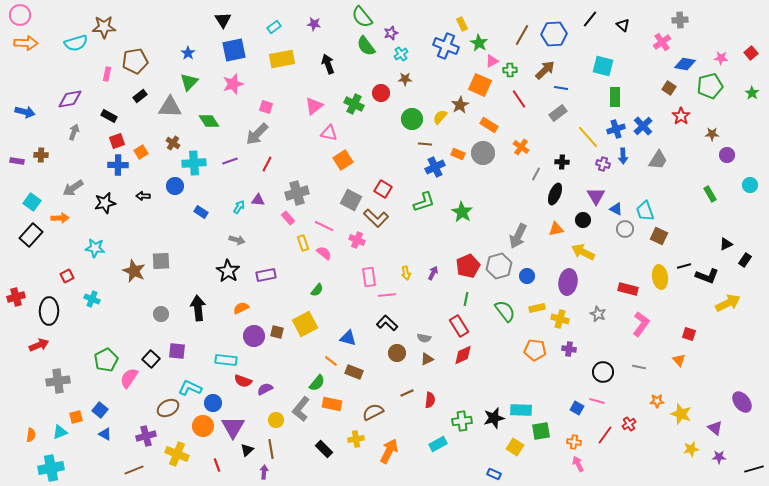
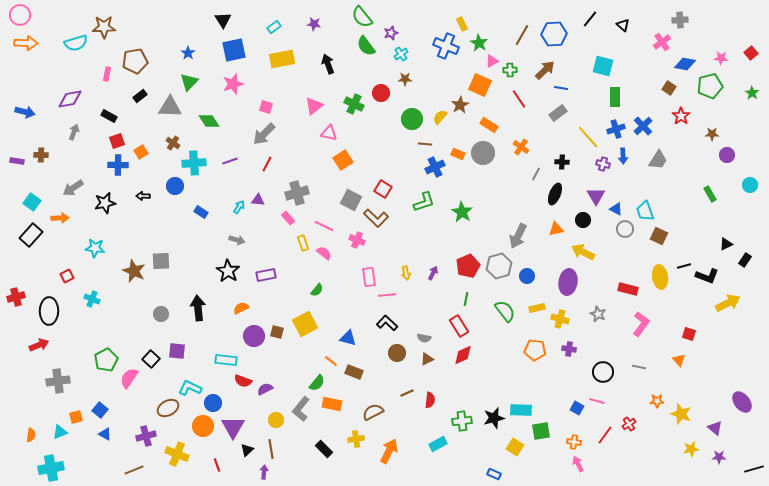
gray arrow at (257, 134): moved 7 px right
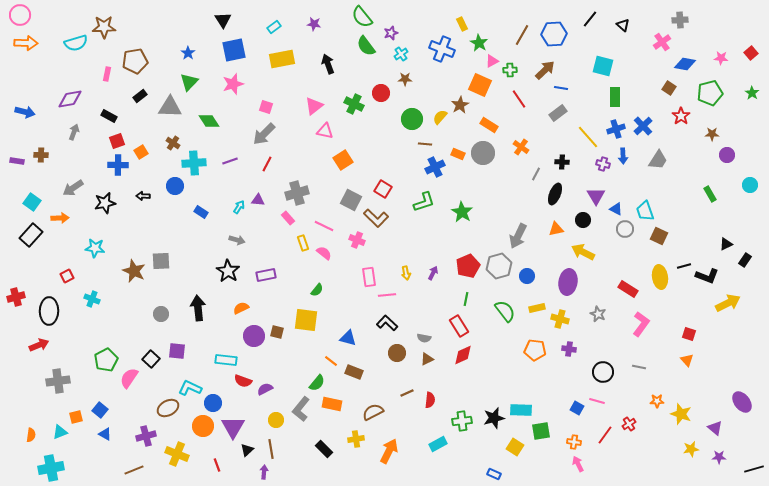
blue cross at (446, 46): moved 4 px left, 3 px down
green pentagon at (710, 86): moved 7 px down
pink triangle at (329, 133): moved 4 px left, 2 px up
red rectangle at (628, 289): rotated 18 degrees clockwise
yellow square at (305, 324): moved 1 px right, 4 px up; rotated 35 degrees clockwise
orange triangle at (679, 360): moved 8 px right
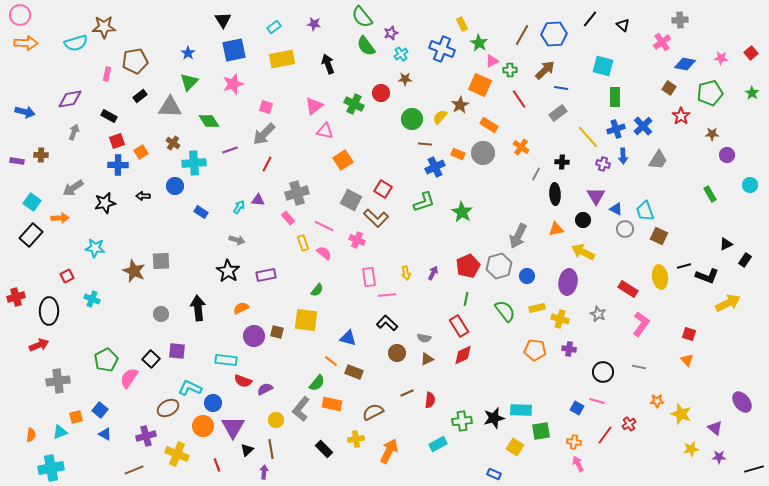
purple line at (230, 161): moved 11 px up
black ellipse at (555, 194): rotated 25 degrees counterclockwise
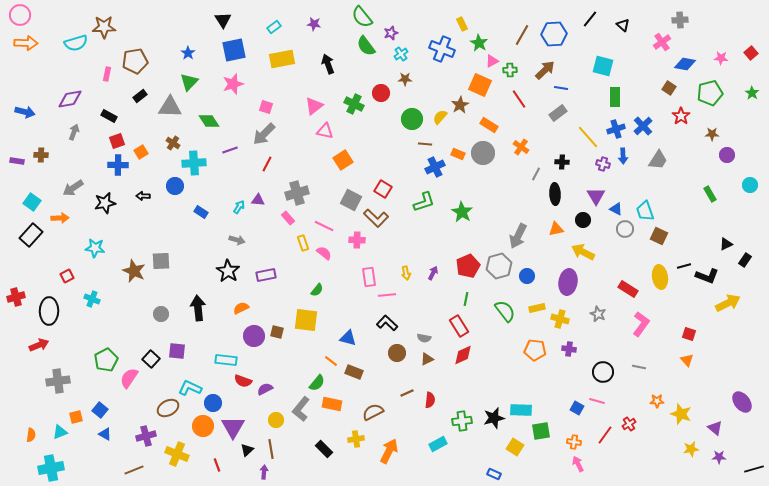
pink cross at (357, 240): rotated 21 degrees counterclockwise
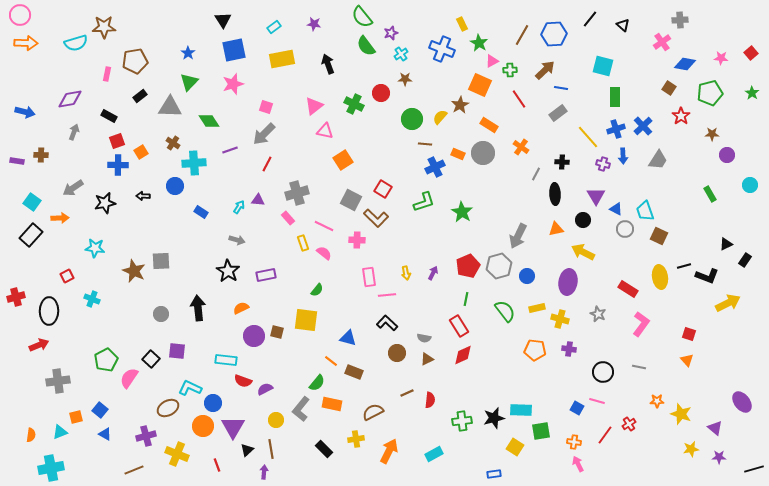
cyan rectangle at (438, 444): moved 4 px left, 10 px down
blue rectangle at (494, 474): rotated 32 degrees counterclockwise
